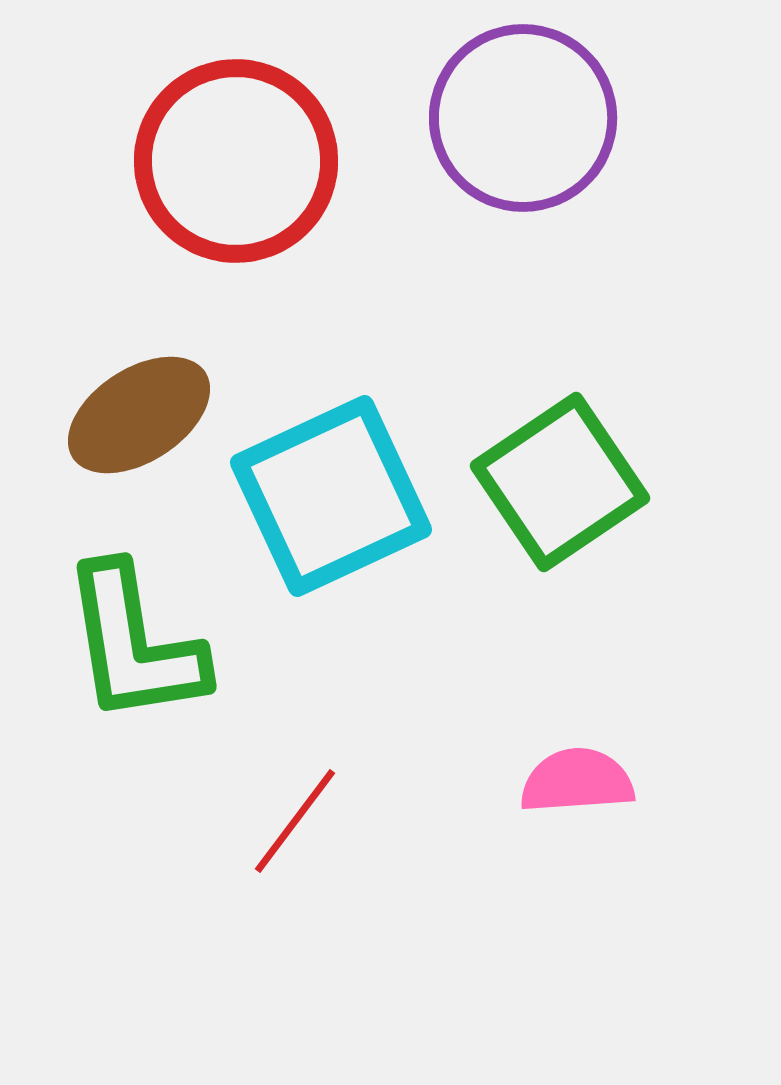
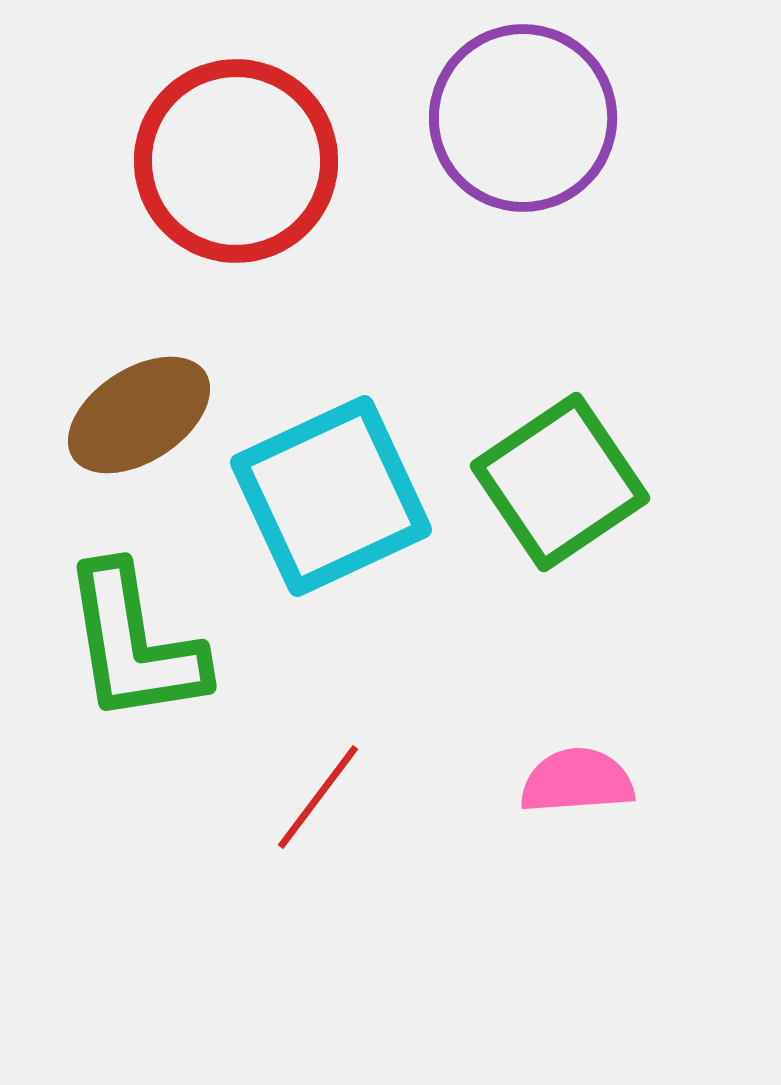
red line: moved 23 px right, 24 px up
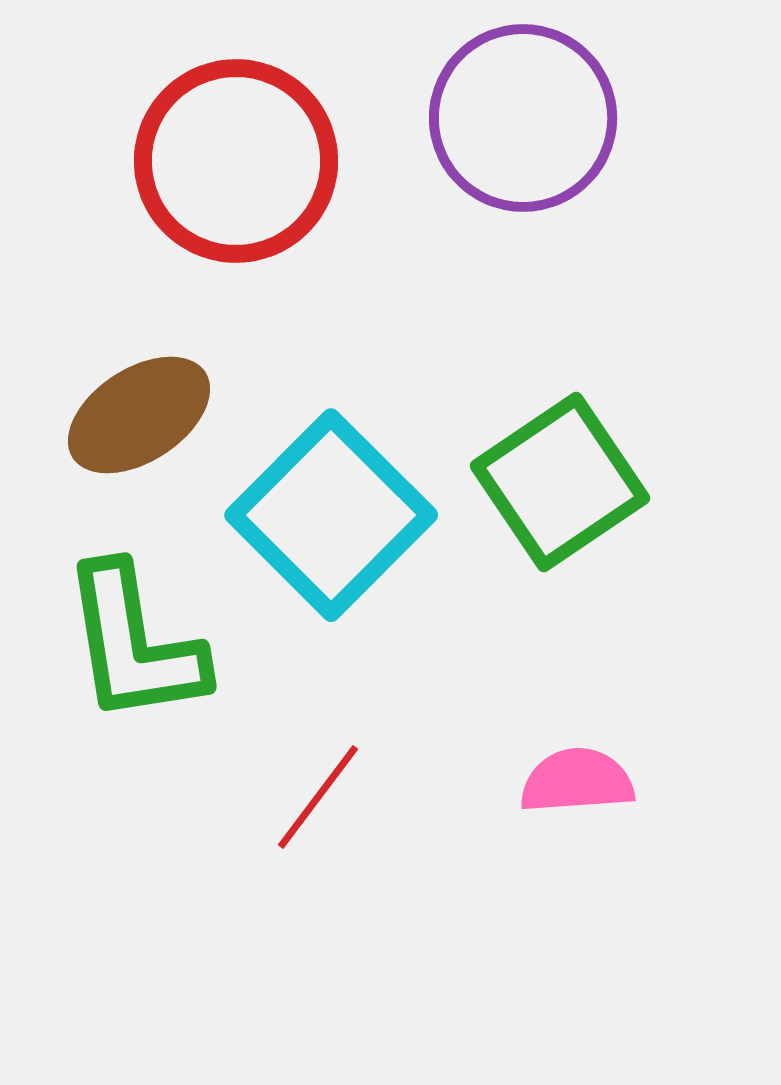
cyan square: moved 19 px down; rotated 20 degrees counterclockwise
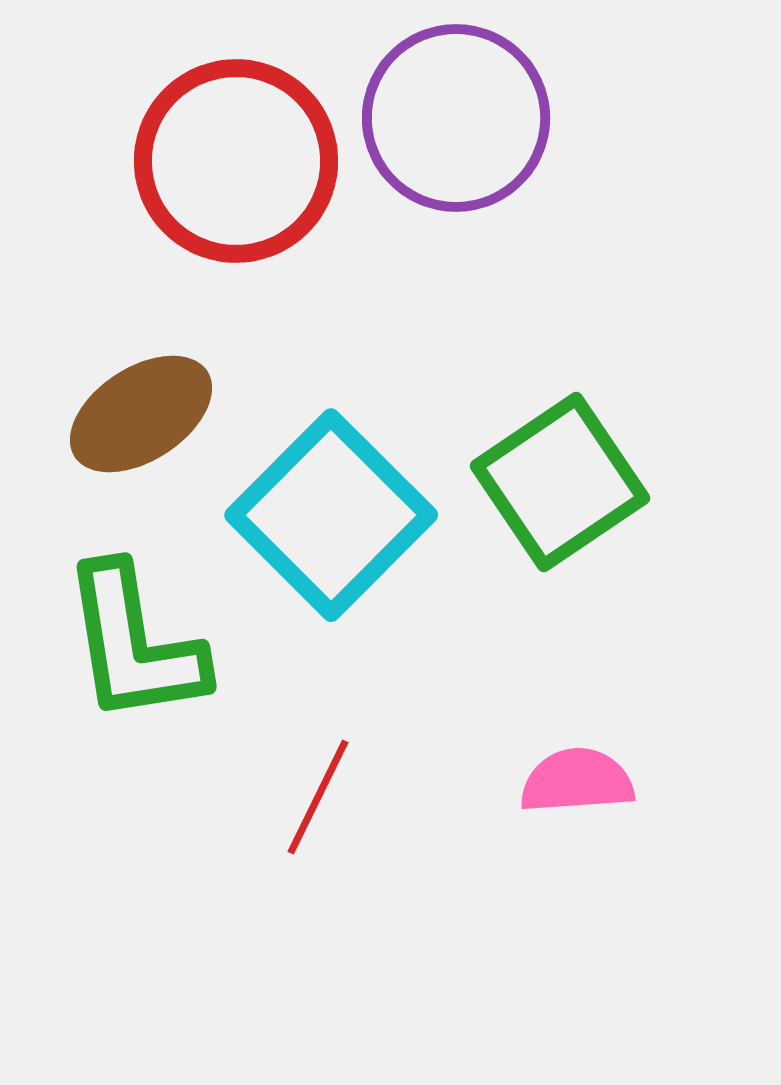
purple circle: moved 67 px left
brown ellipse: moved 2 px right, 1 px up
red line: rotated 11 degrees counterclockwise
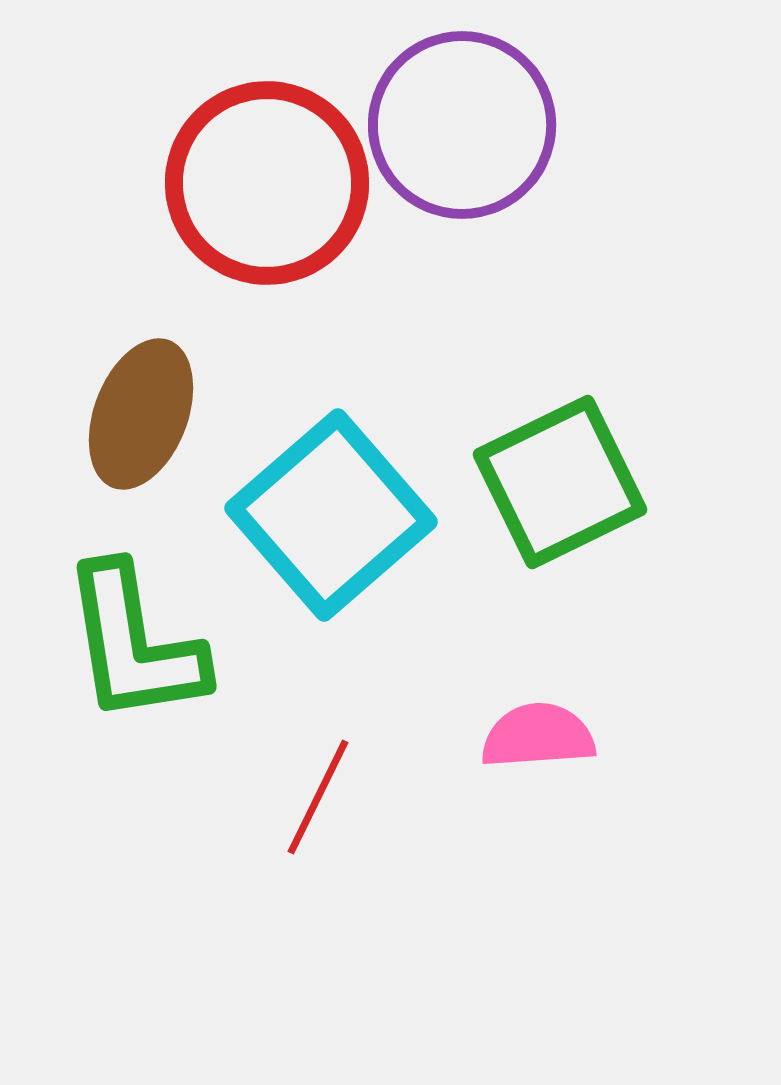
purple circle: moved 6 px right, 7 px down
red circle: moved 31 px right, 22 px down
brown ellipse: rotated 36 degrees counterclockwise
green square: rotated 8 degrees clockwise
cyan square: rotated 4 degrees clockwise
pink semicircle: moved 39 px left, 45 px up
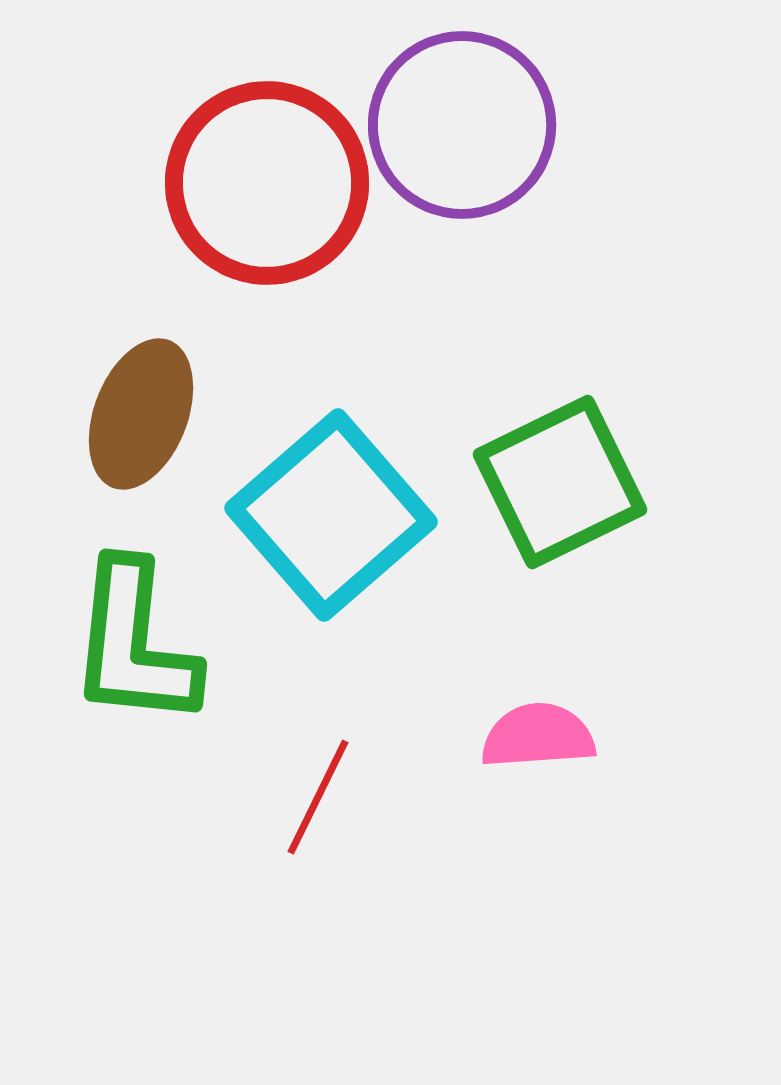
green L-shape: rotated 15 degrees clockwise
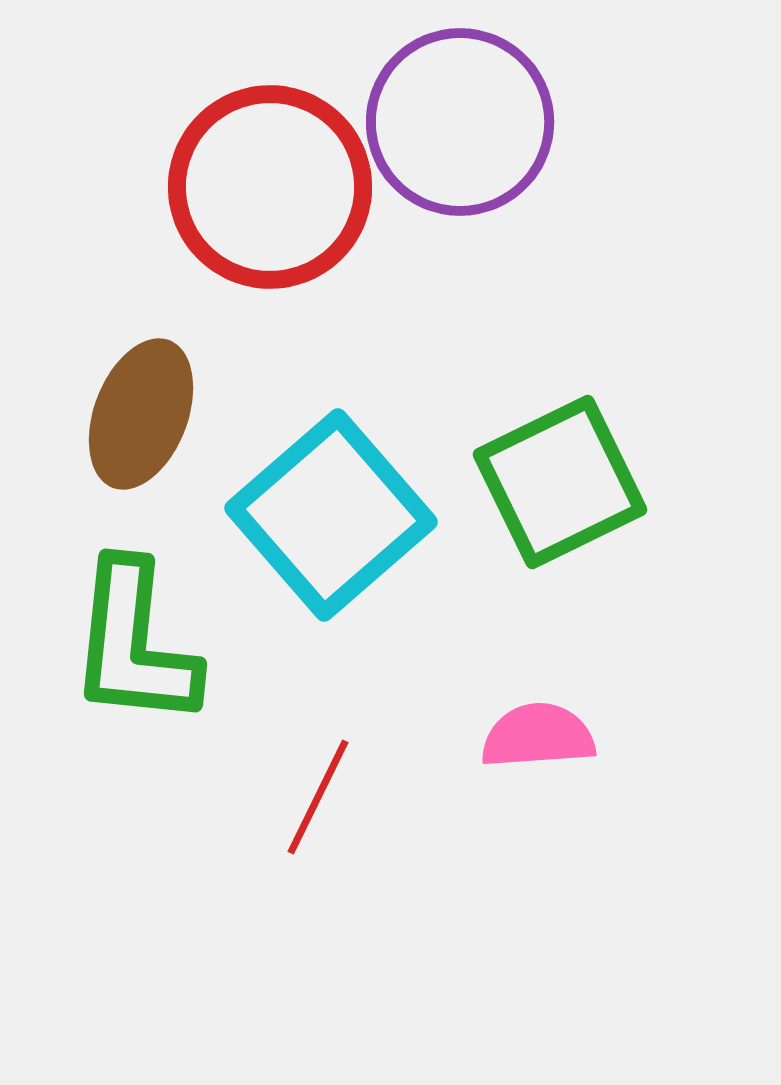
purple circle: moved 2 px left, 3 px up
red circle: moved 3 px right, 4 px down
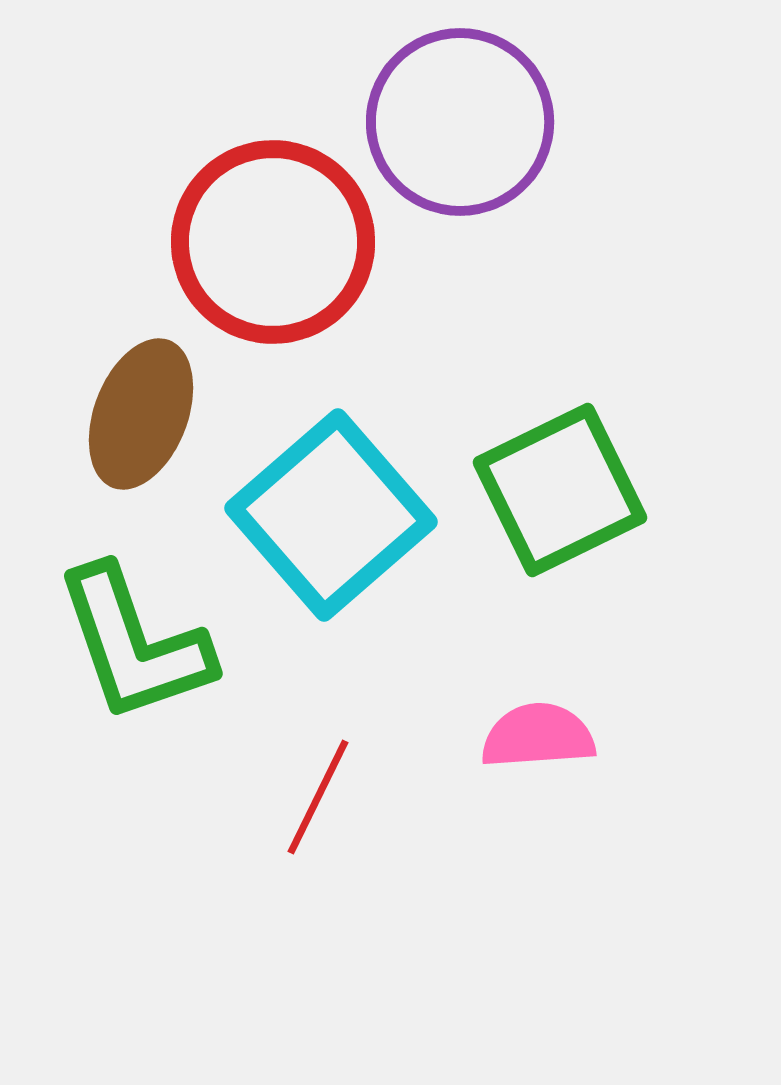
red circle: moved 3 px right, 55 px down
green square: moved 8 px down
green L-shape: rotated 25 degrees counterclockwise
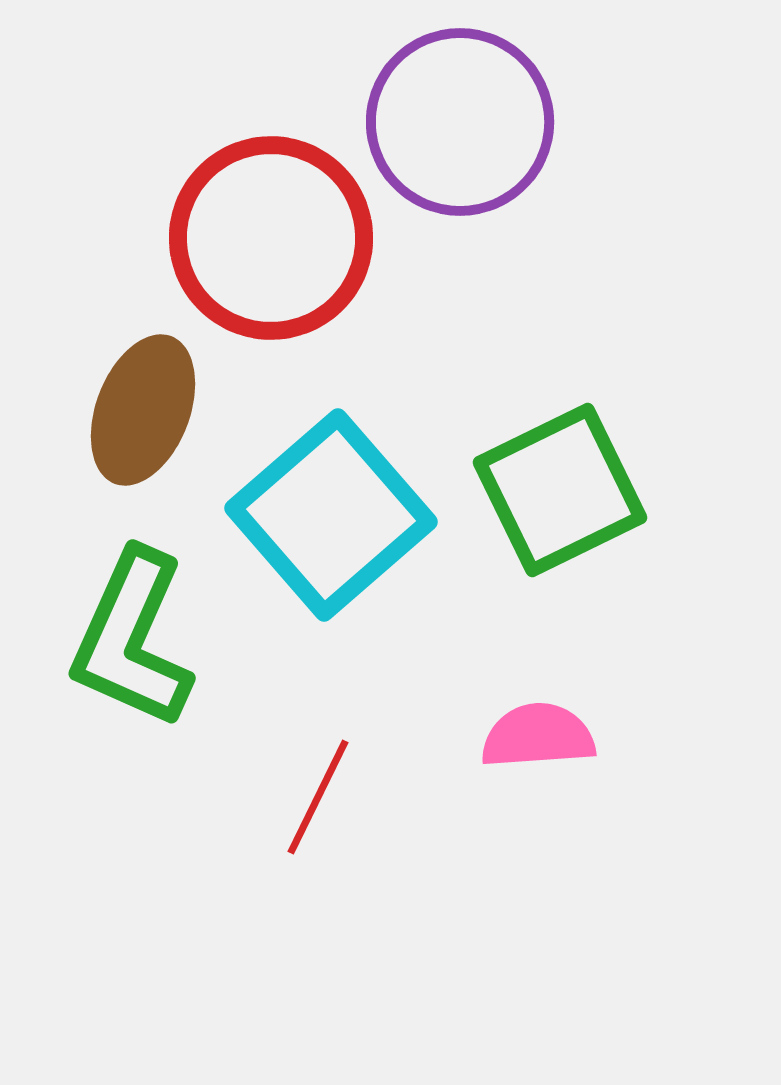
red circle: moved 2 px left, 4 px up
brown ellipse: moved 2 px right, 4 px up
green L-shape: moved 2 px left, 5 px up; rotated 43 degrees clockwise
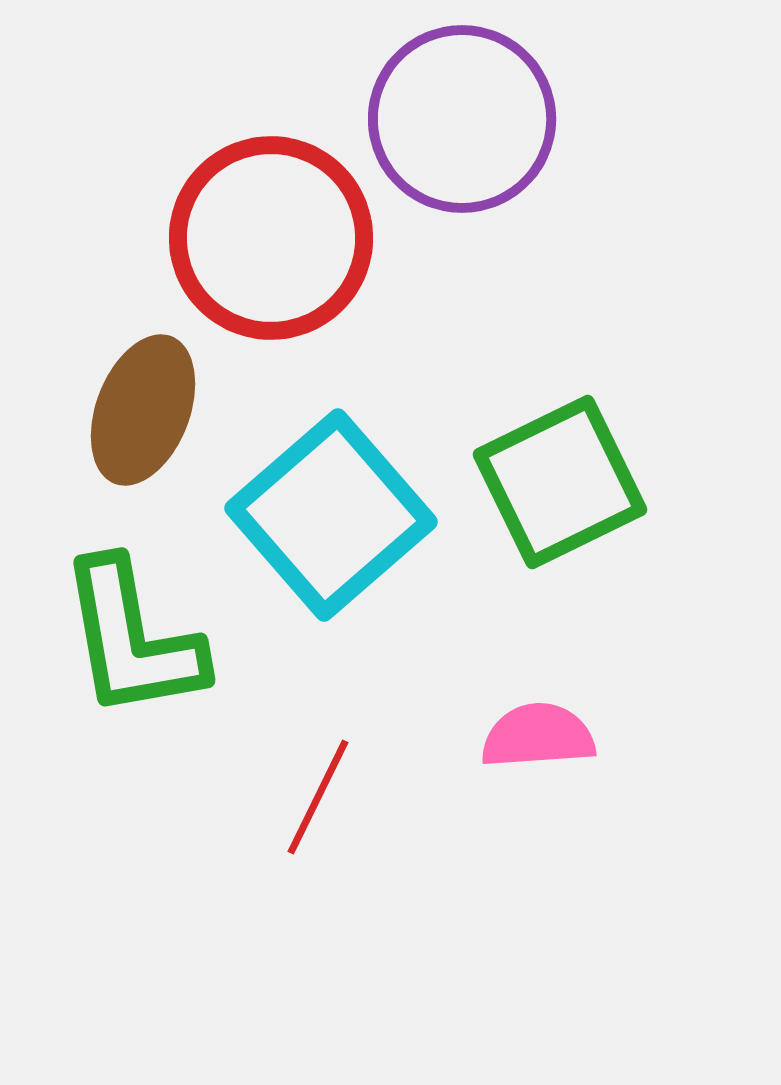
purple circle: moved 2 px right, 3 px up
green square: moved 8 px up
green L-shape: rotated 34 degrees counterclockwise
